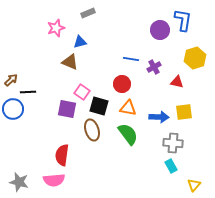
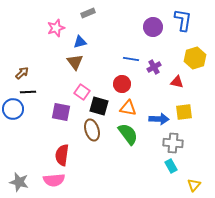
purple circle: moved 7 px left, 3 px up
brown triangle: moved 5 px right; rotated 30 degrees clockwise
brown arrow: moved 11 px right, 7 px up
purple square: moved 6 px left, 3 px down
blue arrow: moved 2 px down
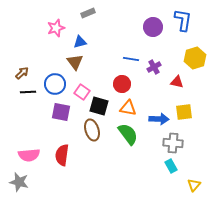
blue circle: moved 42 px right, 25 px up
pink semicircle: moved 25 px left, 25 px up
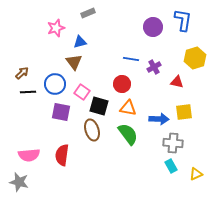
brown triangle: moved 1 px left
yellow triangle: moved 2 px right, 11 px up; rotated 24 degrees clockwise
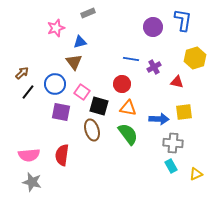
black line: rotated 49 degrees counterclockwise
gray star: moved 13 px right
